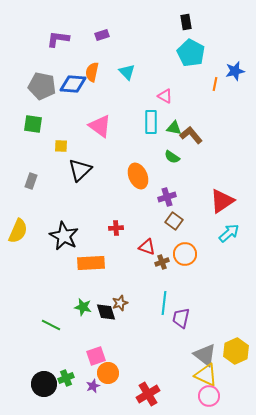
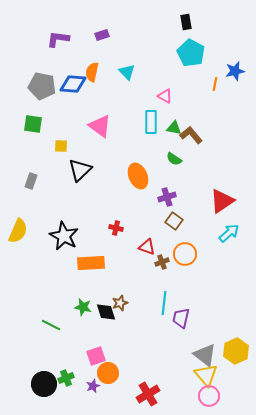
green semicircle at (172, 157): moved 2 px right, 2 px down
red cross at (116, 228): rotated 16 degrees clockwise
yellow triangle at (206, 375): rotated 25 degrees clockwise
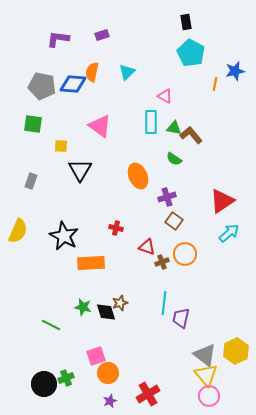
cyan triangle at (127, 72): rotated 30 degrees clockwise
black triangle at (80, 170): rotated 15 degrees counterclockwise
purple star at (93, 386): moved 17 px right, 15 px down
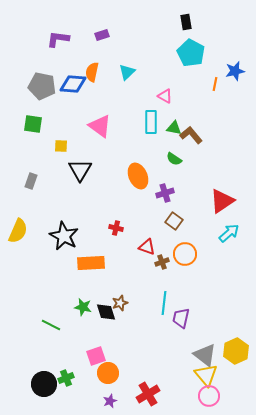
purple cross at (167, 197): moved 2 px left, 4 px up
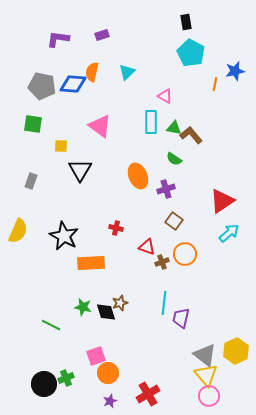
purple cross at (165, 193): moved 1 px right, 4 px up
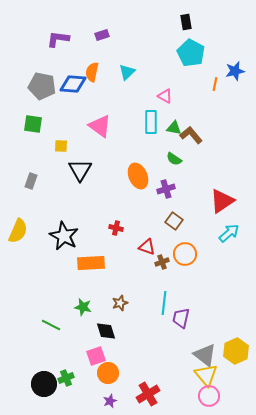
black diamond at (106, 312): moved 19 px down
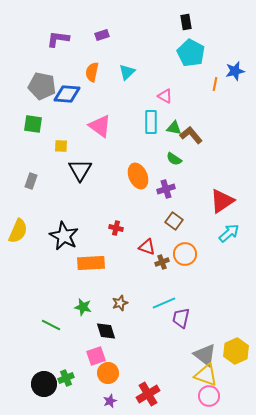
blue diamond at (73, 84): moved 6 px left, 10 px down
cyan line at (164, 303): rotated 60 degrees clockwise
yellow triangle at (206, 375): rotated 30 degrees counterclockwise
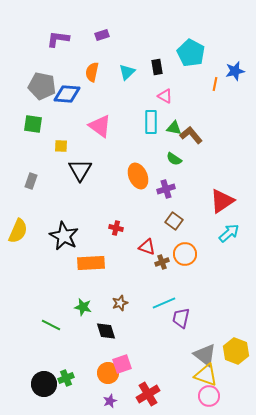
black rectangle at (186, 22): moved 29 px left, 45 px down
yellow hexagon at (236, 351): rotated 15 degrees counterclockwise
pink square at (96, 356): moved 26 px right, 8 px down
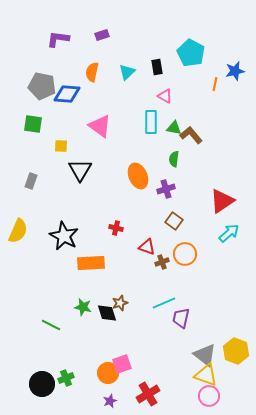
green semicircle at (174, 159): rotated 63 degrees clockwise
black diamond at (106, 331): moved 1 px right, 18 px up
black circle at (44, 384): moved 2 px left
